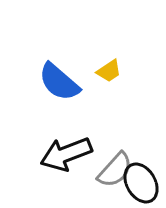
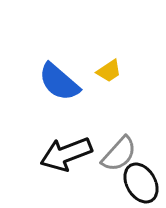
gray semicircle: moved 4 px right, 16 px up
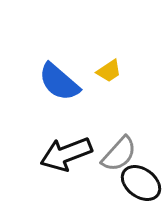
black ellipse: rotated 24 degrees counterclockwise
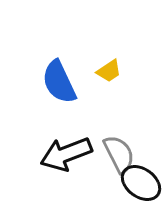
blue semicircle: rotated 24 degrees clockwise
gray semicircle: rotated 69 degrees counterclockwise
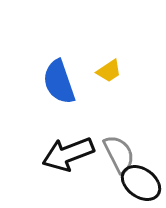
blue semicircle: rotated 6 degrees clockwise
black arrow: moved 2 px right
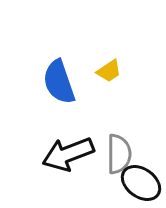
gray semicircle: rotated 27 degrees clockwise
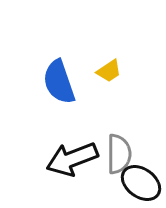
black arrow: moved 4 px right, 5 px down
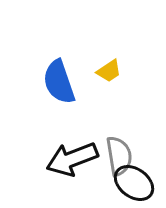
gray semicircle: moved 2 px down; rotated 9 degrees counterclockwise
black ellipse: moved 7 px left
